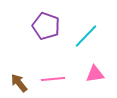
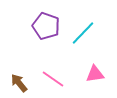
cyan line: moved 3 px left, 3 px up
pink line: rotated 40 degrees clockwise
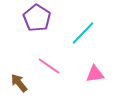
purple pentagon: moved 9 px left, 8 px up; rotated 12 degrees clockwise
pink line: moved 4 px left, 13 px up
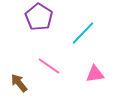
purple pentagon: moved 2 px right, 1 px up
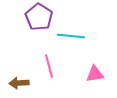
cyan line: moved 12 px left, 3 px down; rotated 52 degrees clockwise
pink line: rotated 40 degrees clockwise
brown arrow: rotated 54 degrees counterclockwise
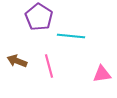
pink triangle: moved 7 px right
brown arrow: moved 2 px left, 22 px up; rotated 24 degrees clockwise
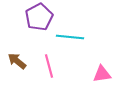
purple pentagon: rotated 12 degrees clockwise
cyan line: moved 1 px left, 1 px down
brown arrow: rotated 18 degrees clockwise
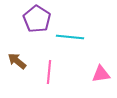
purple pentagon: moved 2 px left, 2 px down; rotated 12 degrees counterclockwise
pink line: moved 6 px down; rotated 20 degrees clockwise
pink triangle: moved 1 px left
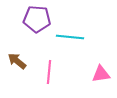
purple pentagon: rotated 28 degrees counterclockwise
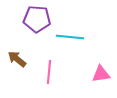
brown arrow: moved 2 px up
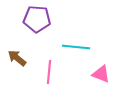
cyan line: moved 6 px right, 10 px down
brown arrow: moved 1 px up
pink triangle: rotated 30 degrees clockwise
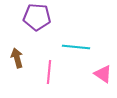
purple pentagon: moved 2 px up
brown arrow: rotated 36 degrees clockwise
pink triangle: moved 2 px right; rotated 12 degrees clockwise
